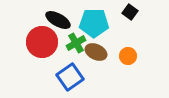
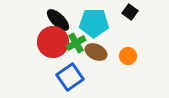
black ellipse: rotated 15 degrees clockwise
red circle: moved 11 px right
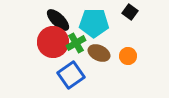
brown ellipse: moved 3 px right, 1 px down
blue square: moved 1 px right, 2 px up
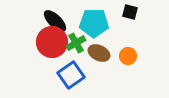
black square: rotated 21 degrees counterclockwise
black ellipse: moved 3 px left, 1 px down
red circle: moved 1 px left
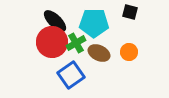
orange circle: moved 1 px right, 4 px up
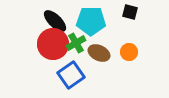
cyan pentagon: moved 3 px left, 2 px up
red circle: moved 1 px right, 2 px down
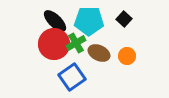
black square: moved 6 px left, 7 px down; rotated 28 degrees clockwise
cyan pentagon: moved 2 px left
red circle: moved 1 px right
orange circle: moved 2 px left, 4 px down
blue square: moved 1 px right, 2 px down
